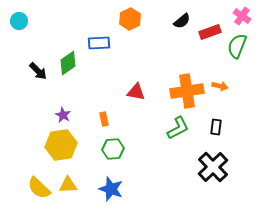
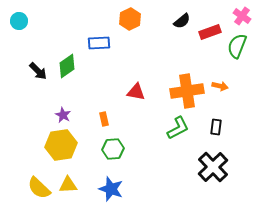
green diamond: moved 1 px left, 3 px down
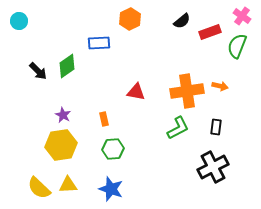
black cross: rotated 16 degrees clockwise
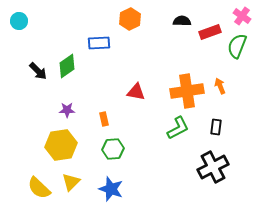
black semicircle: rotated 138 degrees counterclockwise
orange arrow: rotated 126 degrees counterclockwise
purple star: moved 4 px right, 5 px up; rotated 28 degrees counterclockwise
yellow triangle: moved 3 px right, 3 px up; rotated 42 degrees counterclockwise
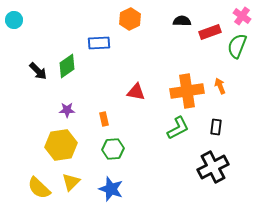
cyan circle: moved 5 px left, 1 px up
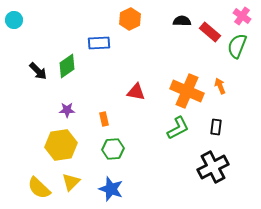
red rectangle: rotated 60 degrees clockwise
orange cross: rotated 32 degrees clockwise
